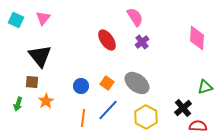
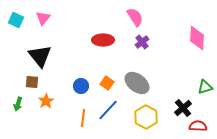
red ellipse: moved 4 px left; rotated 55 degrees counterclockwise
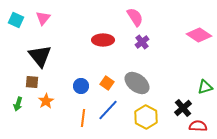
pink diamond: moved 2 px right, 3 px up; rotated 60 degrees counterclockwise
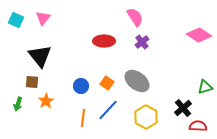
red ellipse: moved 1 px right, 1 px down
gray ellipse: moved 2 px up
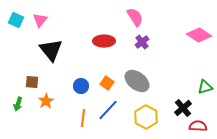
pink triangle: moved 3 px left, 2 px down
black triangle: moved 11 px right, 6 px up
